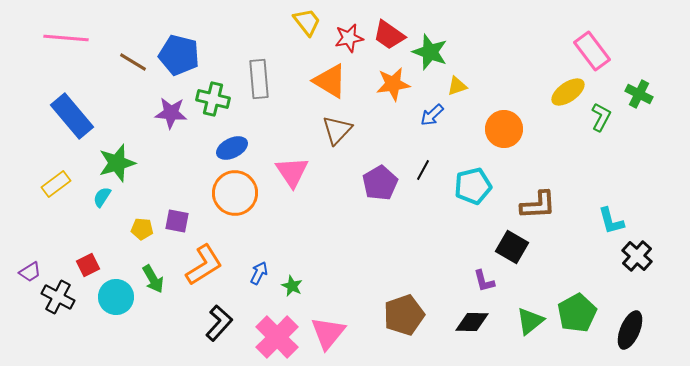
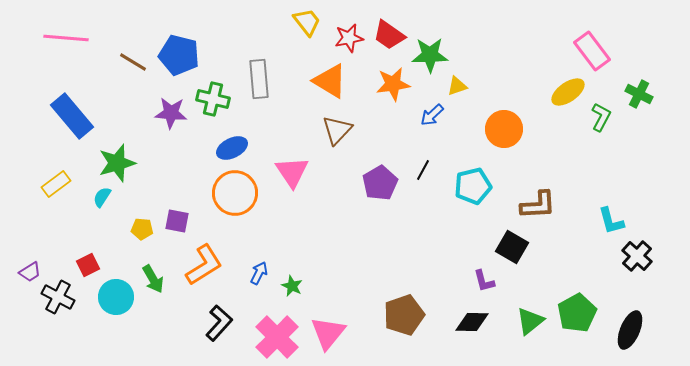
green star at (430, 52): moved 3 px down; rotated 21 degrees counterclockwise
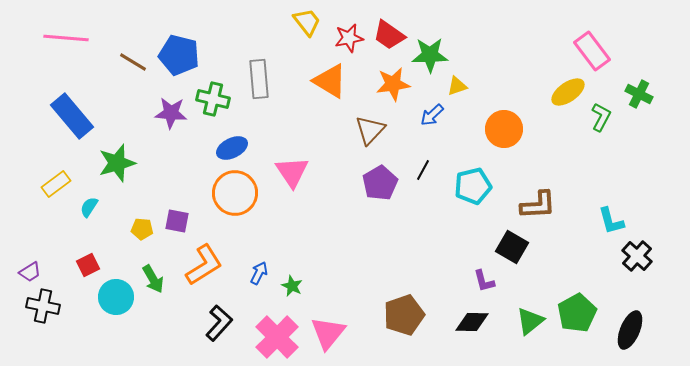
brown triangle at (337, 130): moved 33 px right
cyan semicircle at (102, 197): moved 13 px left, 10 px down
black cross at (58, 297): moved 15 px left, 9 px down; rotated 16 degrees counterclockwise
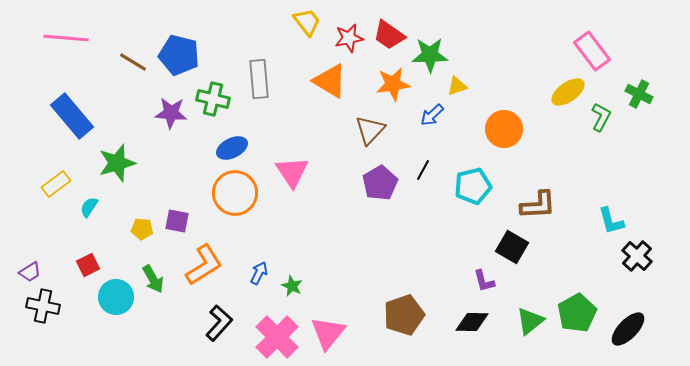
black ellipse at (630, 330): moved 2 px left, 1 px up; rotated 21 degrees clockwise
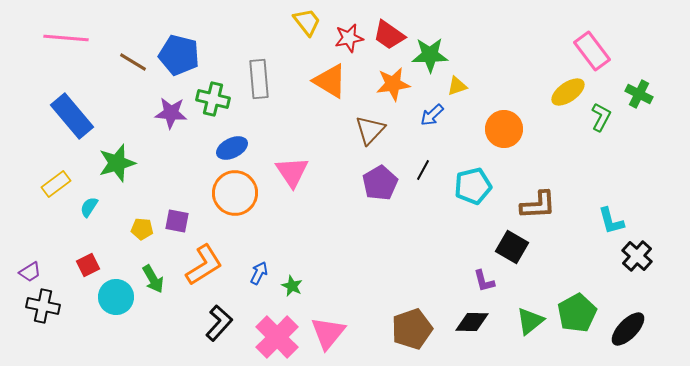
brown pentagon at (404, 315): moved 8 px right, 14 px down
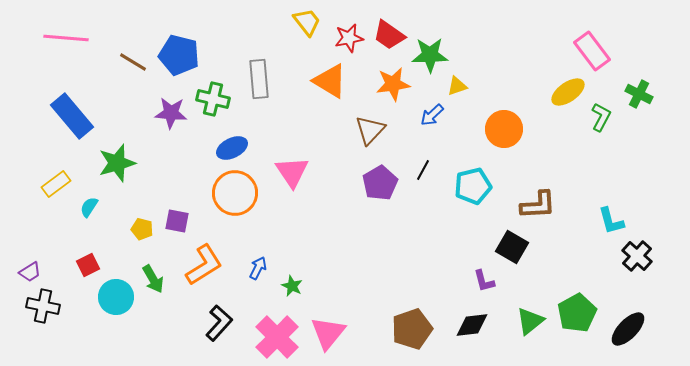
yellow pentagon at (142, 229): rotated 10 degrees clockwise
blue arrow at (259, 273): moved 1 px left, 5 px up
black diamond at (472, 322): moved 3 px down; rotated 8 degrees counterclockwise
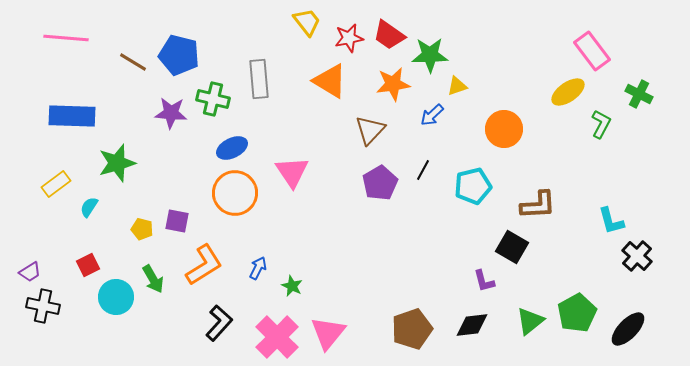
blue rectangle at (72, 116): rotated 48 degrees counterclockwise
green L-shape at (601, 117): moved 7 px down
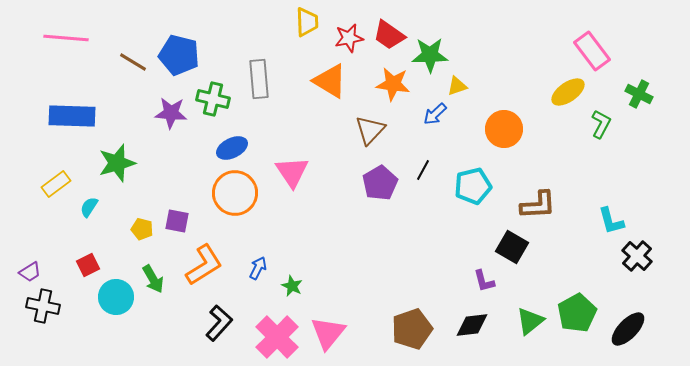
yellow trapezoid at (307, 22): rotated 36 degrees clockwise
orange star at (393, 84): rotated 16 degrees clockwise
blue arrow at (432, 115): moved 3 px right, 1 px up
